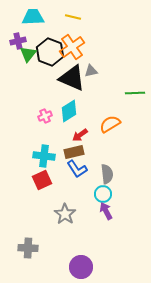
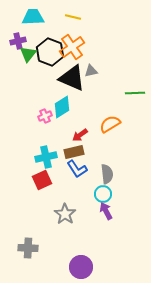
cyan diamond: moved 7 px left, 4 px up
cyan cross: moved 2 px right, 1 px down; rotated 20 degrees counterclockwise
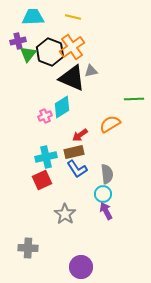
green line: moved 1 px left, 6 px down
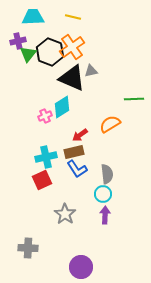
purple arrow: moved 1 px left, 4 px down; rotated 30 degrees clockwise
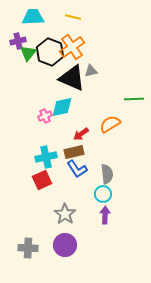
green triangle: moved 1 px up
cyan diamond: rotated 20 degrees clockwise
red arrow: moved 1 px right, 1 px up
purple circle: moved 16 px left, 22 px up
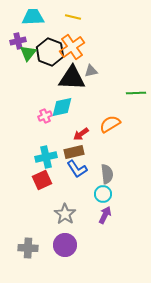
black triangle: rotated 20 degrees counterclockwise
green line: moved 2 px right, 6 px up
purple arrow: rotated 24 degrees clockwise
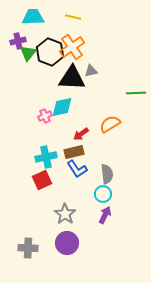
purple circle: moved 2 px right, 2 px up
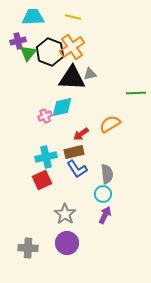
gray triangle: moved 1 px left, 3 px down
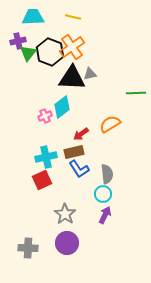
cyan diamond: rotated 25 degrees counterclockwise
blue L-shape: moved 2 px right
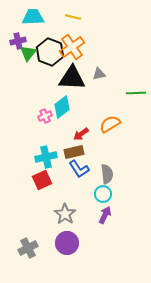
gray triangle: moved 9 px right
gray cross: rotated 30 degrees counterclockwise
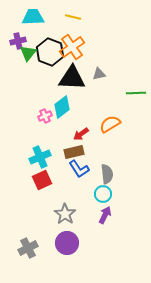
cyan cross: moved 6 px left; rotated 10 degrees counterclockwise
